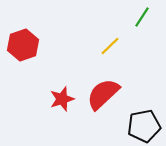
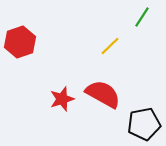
red hexagon: moved 3 px left, 3 px up
red semicircle: rotated 72 degrees clockwise
black pentagon: moved 2 px up
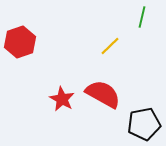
green line: rotated 20 degrees counterclockwise
red star: rotated 25 degrees counterclockwise
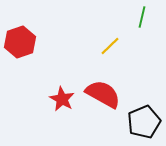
black pentagon: moved 2 px up; rotated 12 degrees counterclockwise
